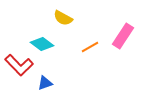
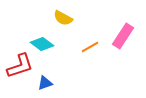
red L-shape: moved 1 px right, 1 px down; rotated 64 degrees counterclockwise
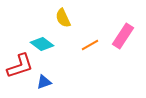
yellow semicircle: rotated 36 degrees clockwise
orange line: moved 2 px up
blue triangle: moved 1 px left, 1 px up
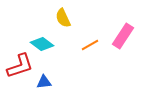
blue triangle: rotated 14 degrees clockwise
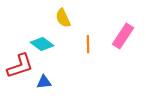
orange line: moved 2 px left, 1 px up; rotated 60 degrees counterclockwise
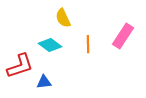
cyan diamond: moved 8 px right, 1 px down
